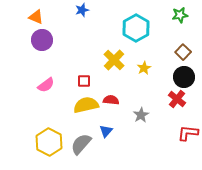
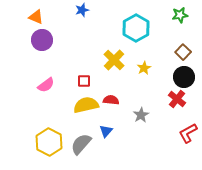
red L-shape: rotated 35 degrees counterclockwise
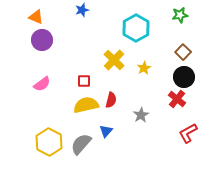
pink semicircle: moved 4 px left, 1 px up
red semicircle: rotated 98 degrees clockwise
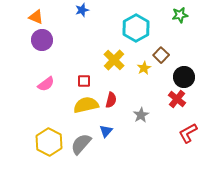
brown square: moved 22 px left, 3 px down
pink semicircle: moved 4 px right
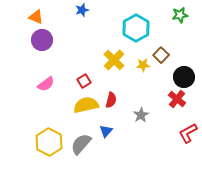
yellow star: moved 1 px left, 3 px up; rotated 24 degrees clockwise
red square: rotated 32 degrees counterclockwise
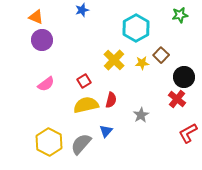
yellow star: moved 1 px left, 2 px up
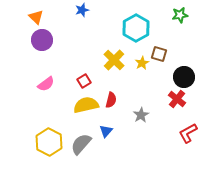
orange triangle: rotated 21 degrees clockwise
brown square: moved 2 px left, 1 px up; rotated 28 degrees counterclockwise
yellow star: rotated 24 degrees counterclockwise
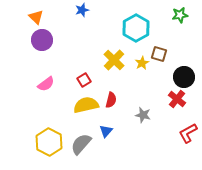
red square: moved 1 px up
gray star: moved 2 px right; rotated 28 degrees counterclockwise
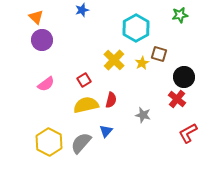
gray semicircle: moved 1 px up
